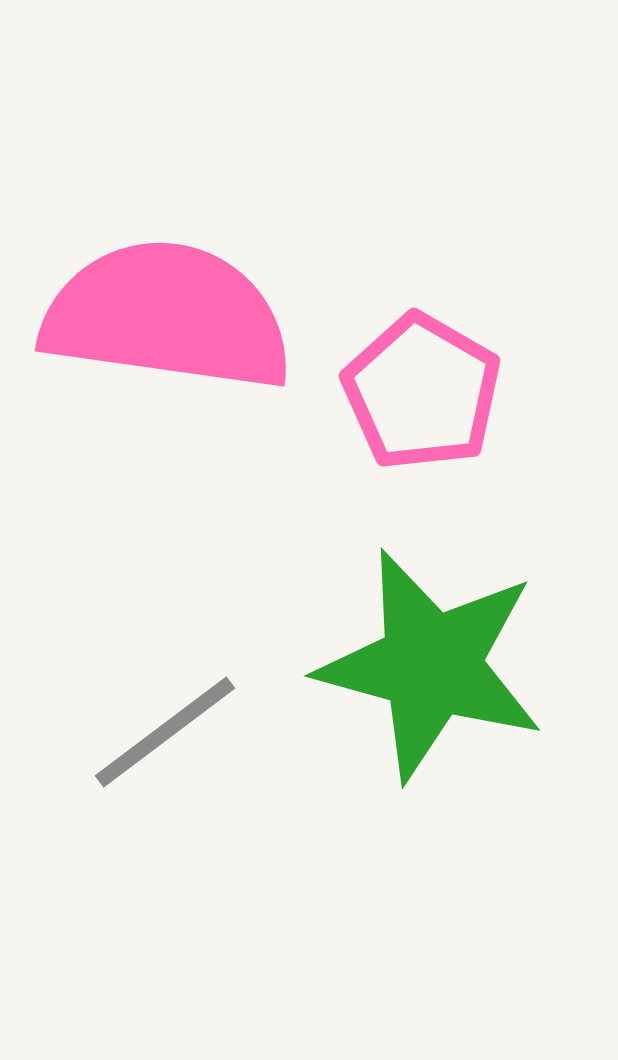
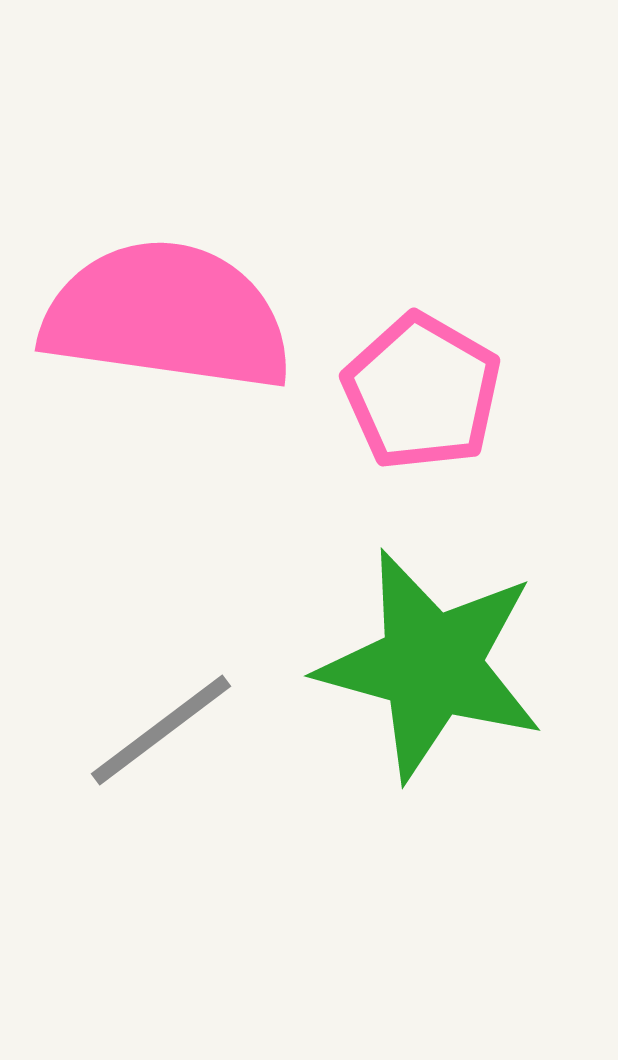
gray line: moved 4 px left, 2 px up
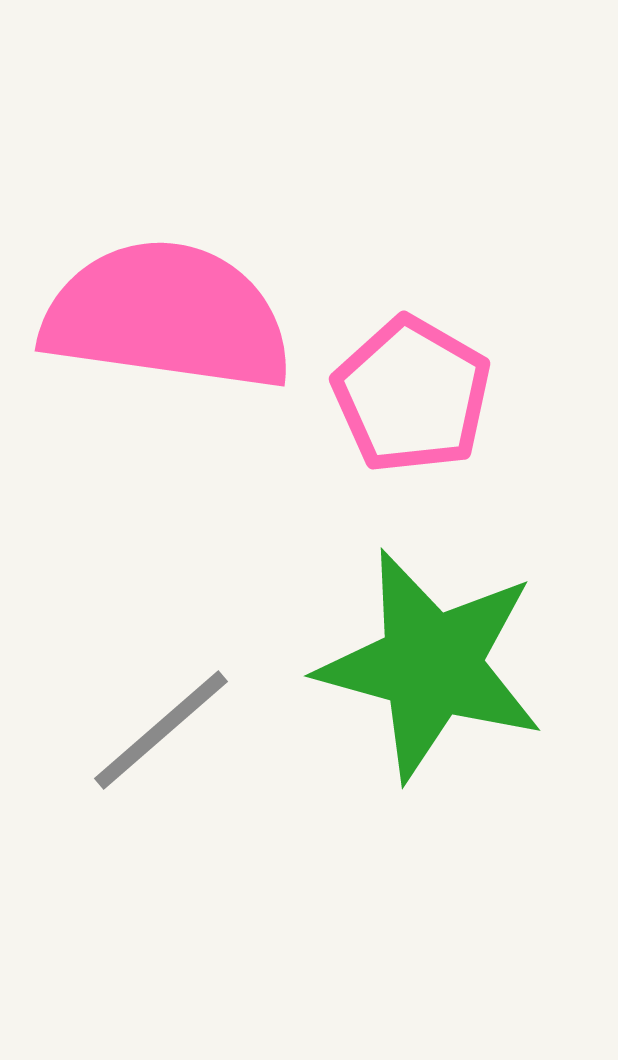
pink pentagon: moved 10 px left, 3 px down
gray line: rotated 4 degrees counterclockwise
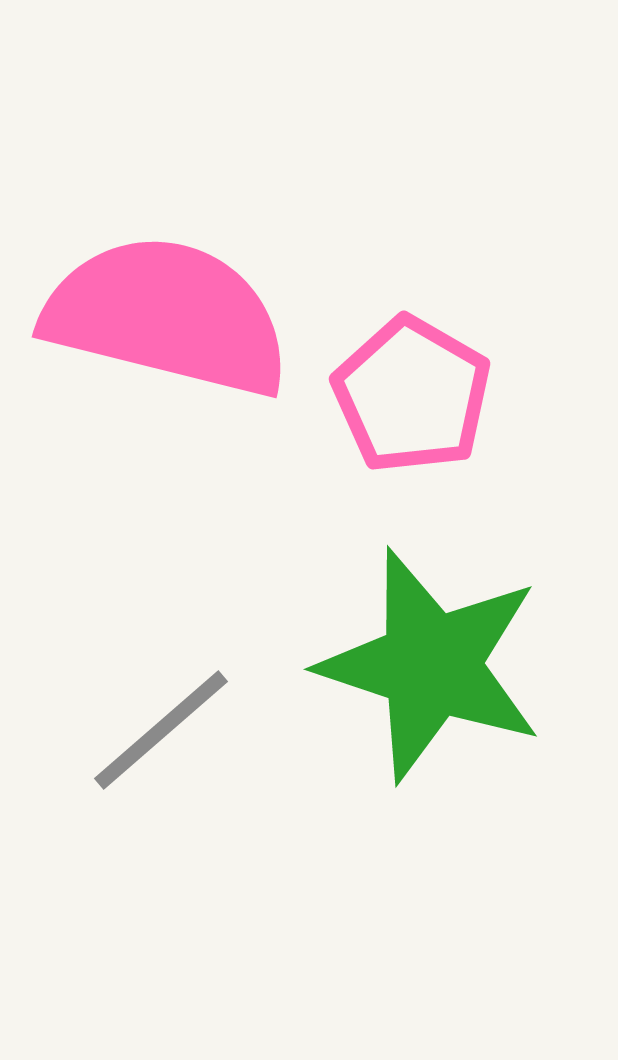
pink semicircle: rotated 6 degrees clockwise
green star: rotated 3 degrees clockwise
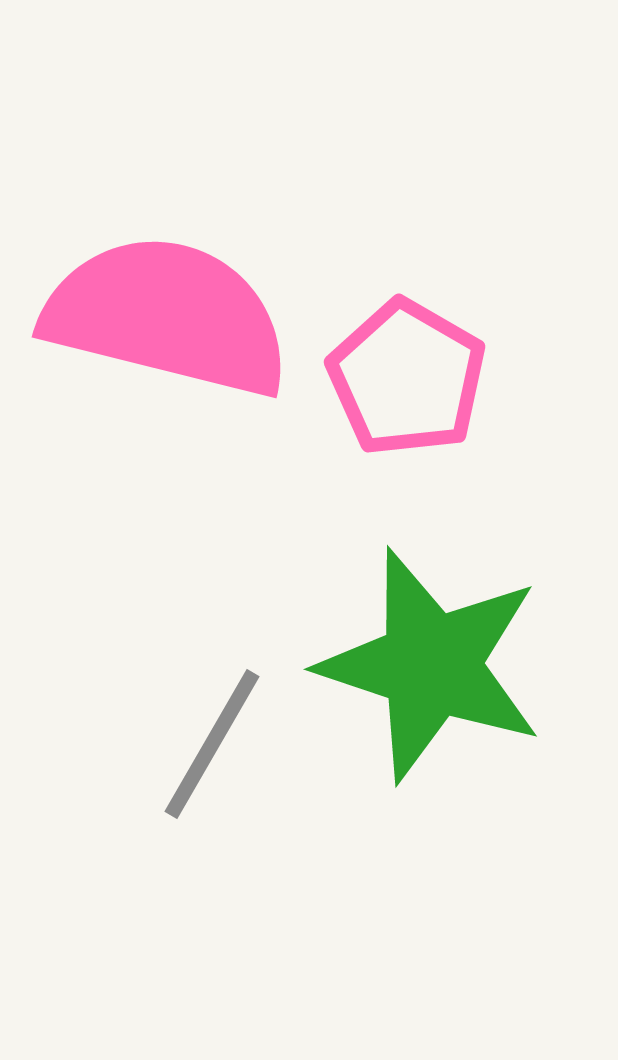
pink pentagon: moved 5 px left, 17 px up
gray line: moved 51 px right, 14 px down; rotated 19 degrees counterclockwise
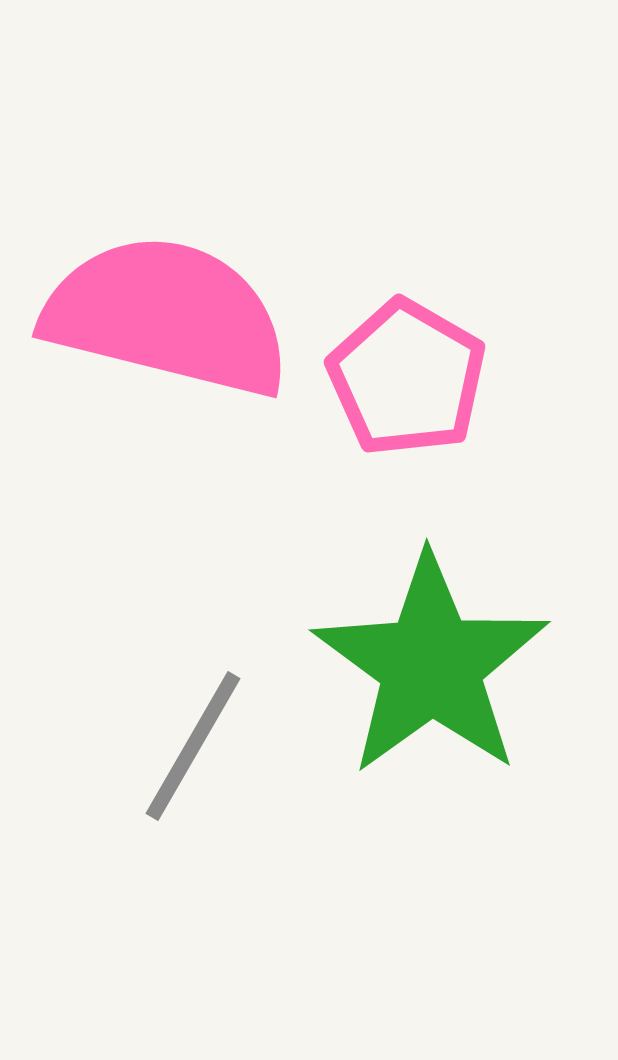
green star: rotated 18 degrees clockwise
gray line: moved 19 px left, 2 px down
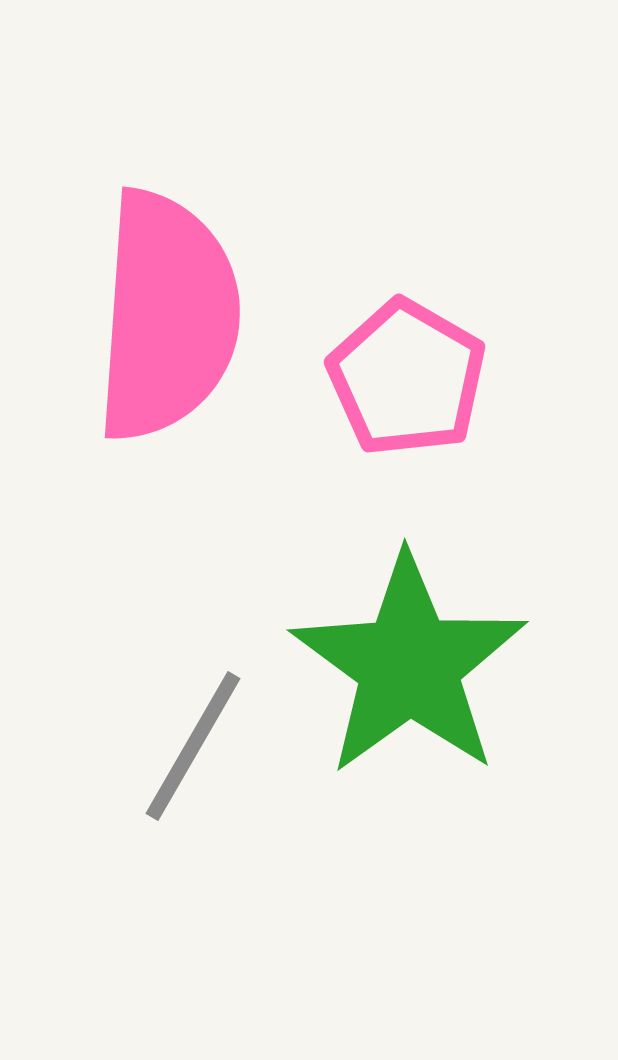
pink semicircle: rotated 80 degrees clockwise
green star: moved 22 px left
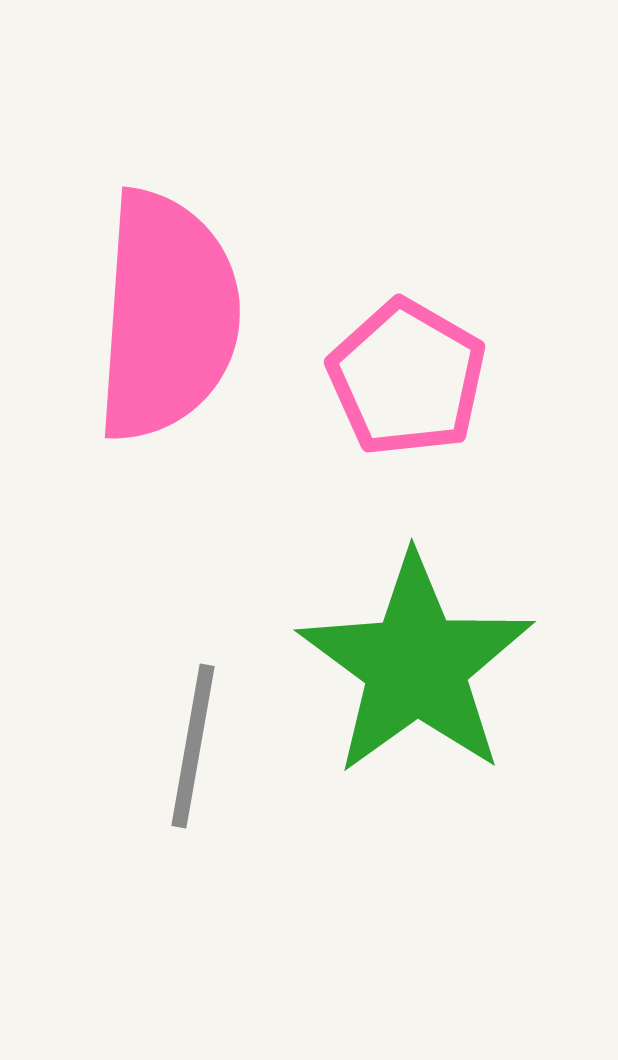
green star: moved 7 px right
gray line: rotated 20 degrees counterclockwise
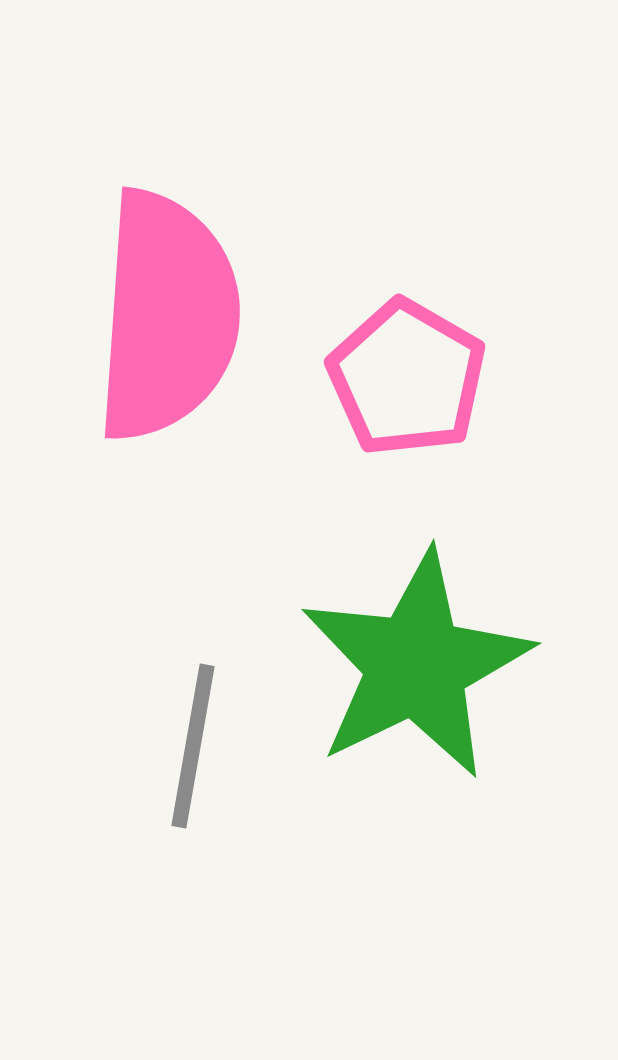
green star: rotated 10 degrees clockwise
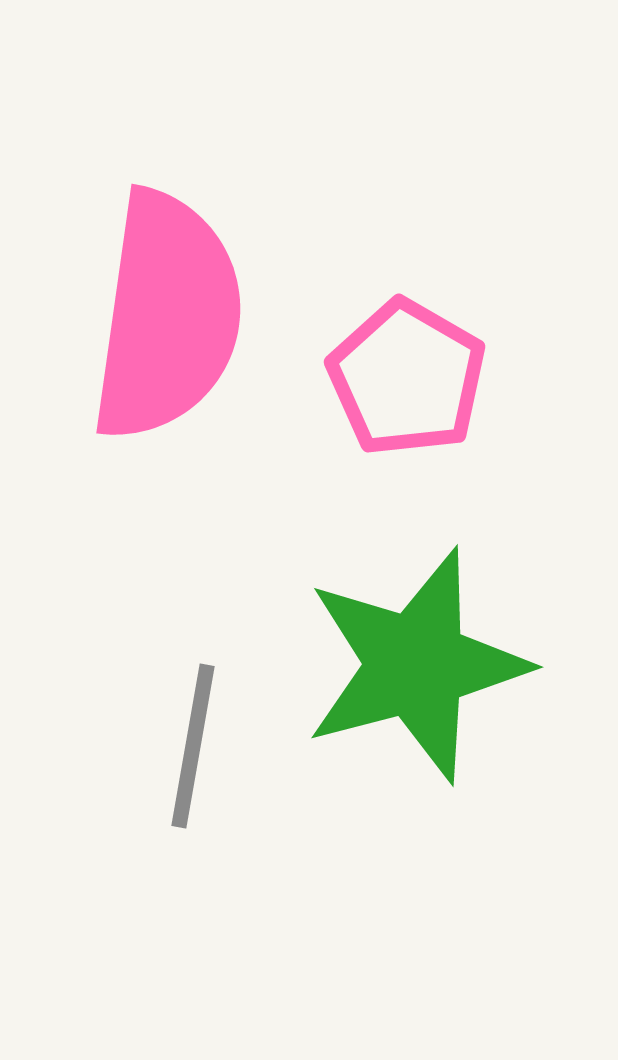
pink semicircle: rotated 4 degrees clockwise
green star: rotated 11 degrees clockwise
